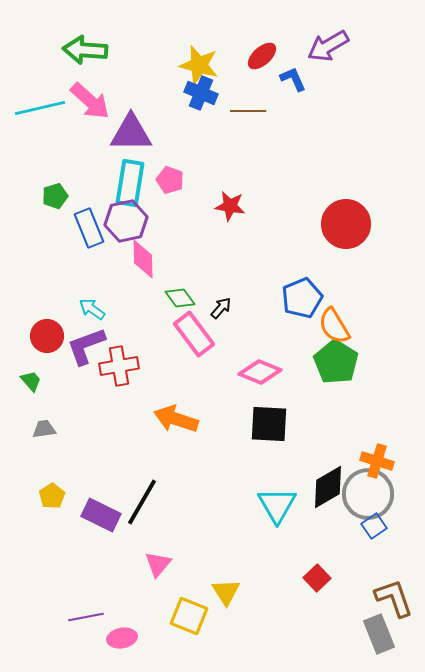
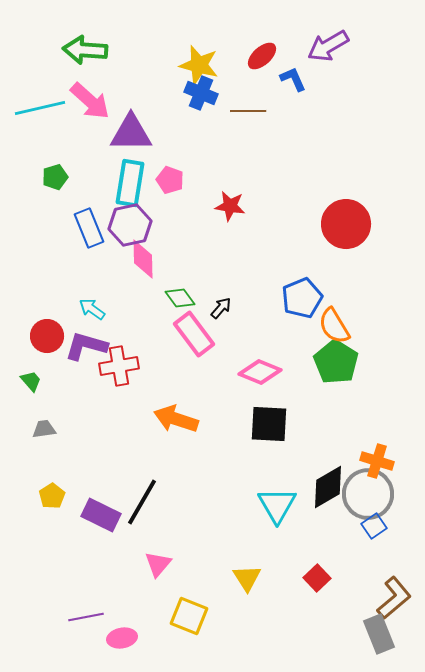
green pentagon at (55, 196): moved 19 px up
purple hexagon at (126, 221): moved 4 px right, 4 px down
purple L-shape at (86, 346): rotated 36 degrees clockwise
yellow triangle at (226, 592): moved 21 px right, 14 px up
brown L-shape at (394, 598): rotated 69 degrees clockwise
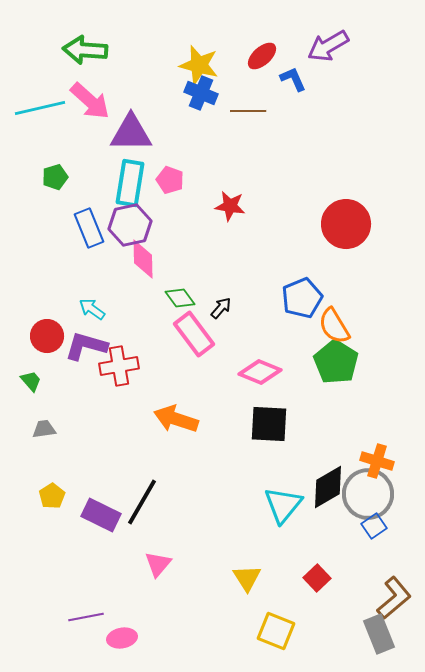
cyan triangle at (277, 505): moved 6 px right; rotated 9 degrees clockwise
yellow square at (189, 616): moved 87 px right, 15 px down
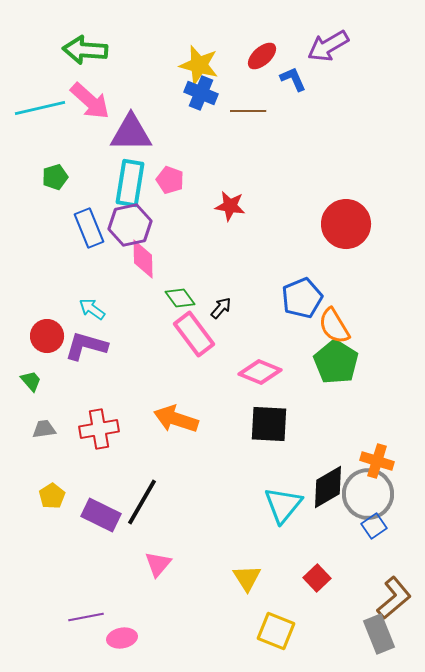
red cross at (119, 366): moved 20 px left, 63 px down
